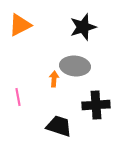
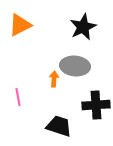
black star: rotated 8 degrees counterclockwise
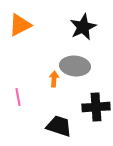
black cross: moved 2 px down
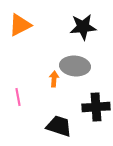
black star: rotated 20 degrees clockwise
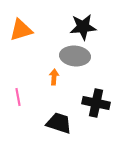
orange triangle: moved 1 px right, 5 px down; rotated 10 degrees clockwise
gray ellipse: moved 10 px up
orange arrow: moved 2 px up
black cross: moved 4 px up; rotated 16 degrees clockwise
black trapezoid: moved 3 px up
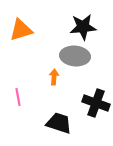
black cross: rotated 8 degrees clockwise
